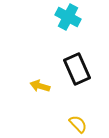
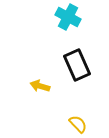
black rectangle: moved 4 px up
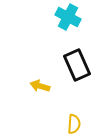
yellow semicircle: moved 4 px left; rotated 48 degrees clockwise
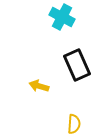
cyan cross: moved 6 px left
yellow arrow: moved 1 px left
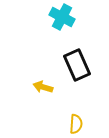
yellow arrow: moved 4 px right, 1 px down
yellow semicircle: moved 2 px right
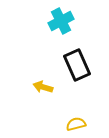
cyan cross: moved 1 px left, 4 px down; rotated 35 degrees clockwise
yellow semicircle: rotated 108 degrees counterclockwise
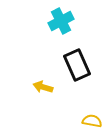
yellow semicircle: moved 16 px right, 3 px up; rotated 24 degrees clockwise
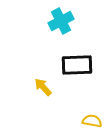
black rectangle: rotated 68 degrees counterclockwise
yellow arrow: rotated 30 degrees clockwise
